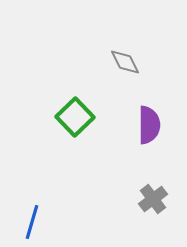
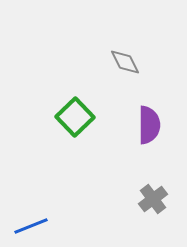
blue line: moved 1 px left, 4 px down; rotated 52 degrees clockwise
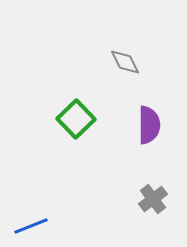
green square: moved 1 px right, 2 px down
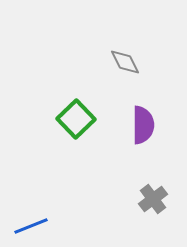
purple semicircle: moved 6 px left
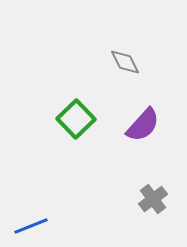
purple semicircle: rotated 42 degrees clockwise
